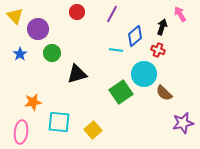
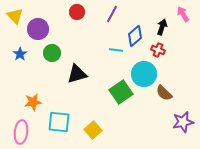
pink arrow: moved 3 px right
purple star: moved 1 px up
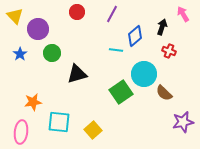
red cross: moved 11 px right, 1 px down
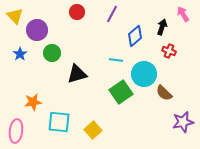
purple circle: moved 1 px left, 1 px down
cyan line: moved 10 px down
pink ellipse: moved 5 px left, 1 px up
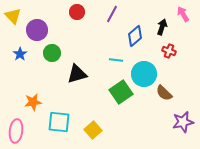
yellow triangle: moved 2 px left
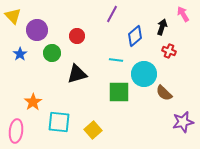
red circle: moved 24 px down
green square: moved 2 px left; rotated 35 degrees clockwise
orange star: rotated 24 degrees counterclockwise
